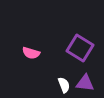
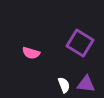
purple square: moved 5 px up
purple triangle: moved 1 px right, 1 px down
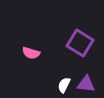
white semicircle: rotated 133 degrees counterclockwise
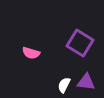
purple triangle: moved 2 px up
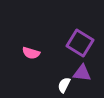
purple triangle: moved 4 px left, 9 px up
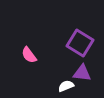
pink semicircle: moved 2 px left, 2 px down; rotated 36 degrees clockwise
white semicircle: moved 2 px right, 1 px down; rotated 42 degrees clockwise
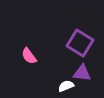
pink semicircle: moved 1 px down
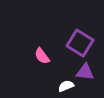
pink semicircle: moved 13 px right
purple triangle: moved 3 px right, 1 px up
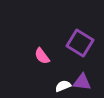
purple triangle: moved 3 px left, 10 px down
white semicircle: moved 3 px left
